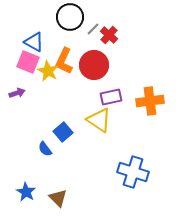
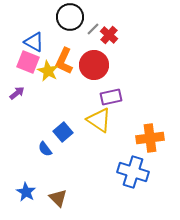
purple arrow: rotated 21 degrees counterclockwise
orange cross: moved 37 px down
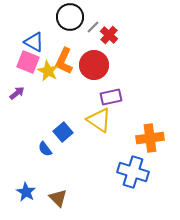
gray line: moved 2 px up
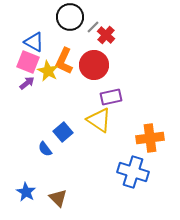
red cross: moved 3 px left
purple arrow: moved 10 px right, 10 px up
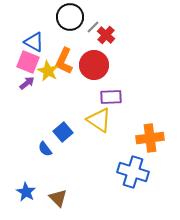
purple rectangle: rotated 10 degrees clockwise
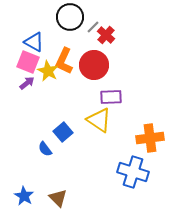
blue star: moved 2 px left, 4 px down
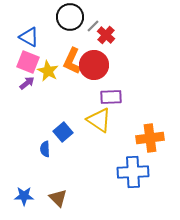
gray line: moved 1 px up
blue triangle: moved 5 px left, 5 px up
orange L-shape: moved 8 px right
blue semicircle: rotated 35 degrees clockwise
blue cross: rotated 20 degrees counterclockwise
blue star: rotated 30 degrees counterclockwise
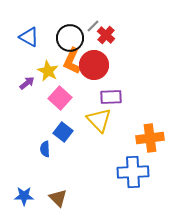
black circle: moved 21 px down
pink square: moved 32 px right, 36 px down; rotated 20 degrees clockwise
yellow triangle: rotated 12 degrees clockwise
blue square: rotated 12 degrees counterclockwise
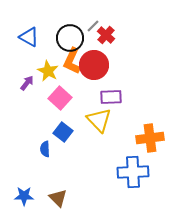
purple arrow: rotated 14 degrees counterclockwise
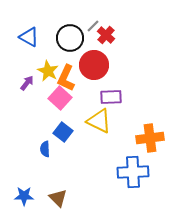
orange L-shape: moved 6 px left, 17 px down
yellow triangle: moved 1 px down; rotated 20 degrees counterclockwise
